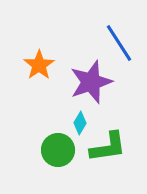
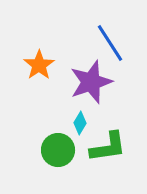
blue line: moved 9 px left
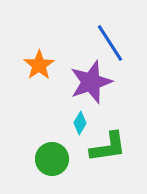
green circle: moved 6 px left, 9 px down
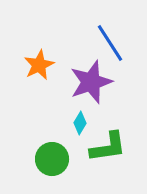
orange star: rotated 8 degrees clockwise
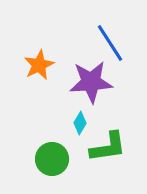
purple star: rotated 15 degrees clockwise
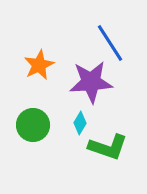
green L-shape: rotated 27 degrees clockwise
green circle: moved 19 px left, 34 px up
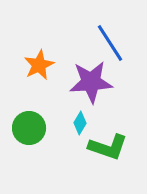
green circle: moved 4 px left, 3 px down
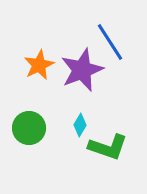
blue line: moved 1 px up
purple star: moved 9 px left, 12 px up; rotated 18 degrees counterclockwise
cyan diamond: moved 2 px down
